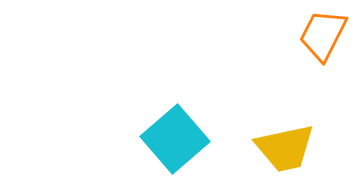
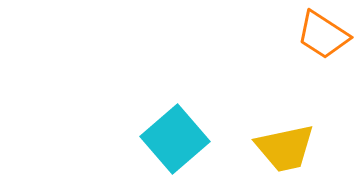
orange trapezoid: rotated 84 degrees counterclockwise
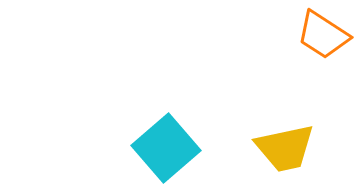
cyan square: moved 9 px left, 9 px down
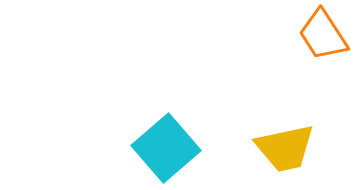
orange trapezoid: rotated 24 degrees clockwise
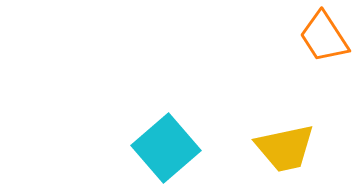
orange trapezoid: moved 1 px right, 2 px down
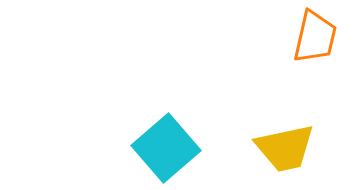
orange trapezoid: moved 9 px left; rotated 134 degrees counterclockwise
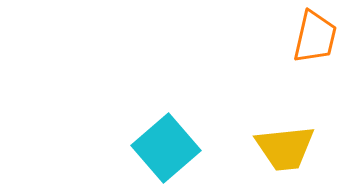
yellow trapezoid: rotated 6 degrees clockwise
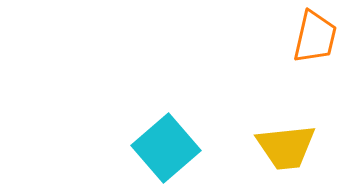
yellow trapezoid: moved 1 px right, 1 px up
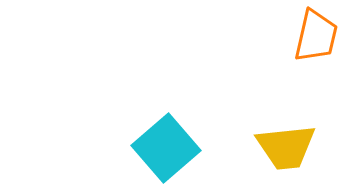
orange trapezoid: moved 1 px right, 1 px up
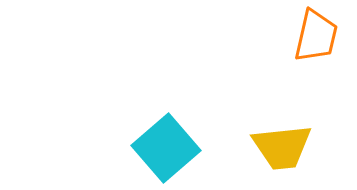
yellow trapezoid: moved 4 px left
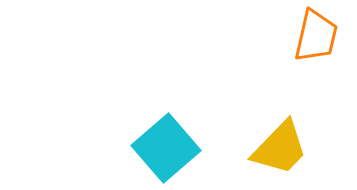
yellow trapezoid: moved 2 px left, 1 px down; rotated 40 degrees counterclockwise
